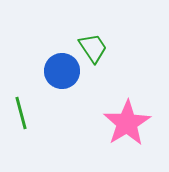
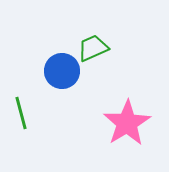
green trapezoid: rotated 80 degrees counterclockwise
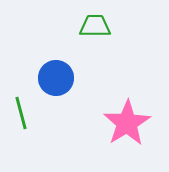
green trapezoid: moved 2 px right, 22 px up; rotated 24 degrees clockwise
blue circle: moved 6 px left, 7 px down
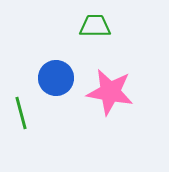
pink star: moved 17 px left, 31 px up; rotated 30 degrees counterclockwise
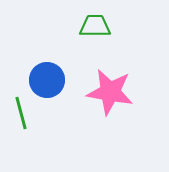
blue circle: moved 9 px left, 2 px down
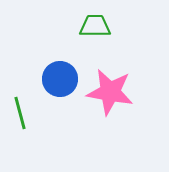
blue circle: moved 13 px right, 1 px up
green line: moved 1 px left
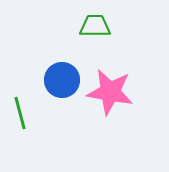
blue circle: moved 2 px right, 1 px down
